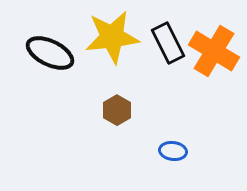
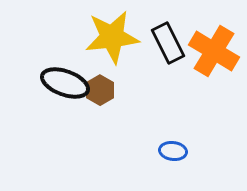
black ellipse: moved 15 px right, 30 px down; rotated 6 degrees counterclockwise
brown hexagon: moved 17 px left, 20 px up
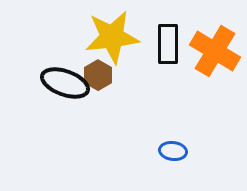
black rectangle: moved 1 px down; rotated 27 degrees clockwise
orange cross: moved 1 px right
brown hexagon: moved 2 px left, 15 px up
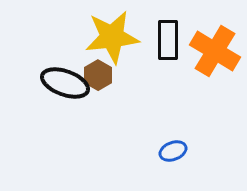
black rectangle: moved 4 px up
blue ellipse: rotated 28 degrees counterclockwise
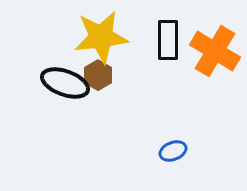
yellow star: moved 11 px left
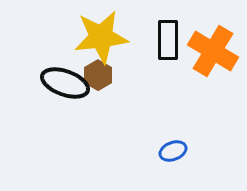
orange cross: moved 2 px left
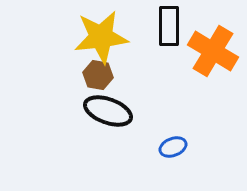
black rectangle: moved 1 px right, 14 px up
brown hexagon: rotated 20 degrees counterclockwise
black ellipse: moved 43 px right, 28 px down
blue ellipse: moved 4 px up
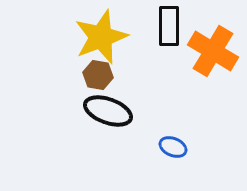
yellow star: rotated 14 degrees counterclockwise
blue ellipse: rotated 44 degrees clockwise
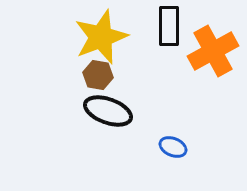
orange cross: rotated 30 degrees clockwise
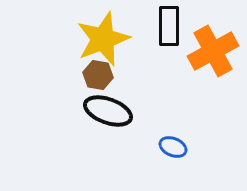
yellow star: moved 2 px right, 2 px down
